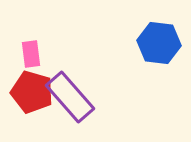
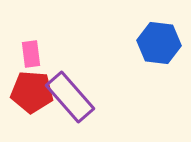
red pentagon: rotated 12 degrees counterclockwise
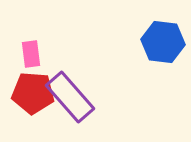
blue hexagon: moved 4 px right, 1 px up
red pentagon: moved 1 px right, 1 px down
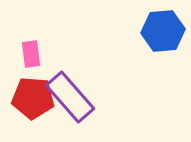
blue hexagon: moved 11 px up; rotated 12 degrees counterclockwise
red pentagon: moved 5 px down
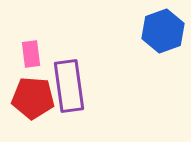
blue hexagon: rotated 15 degrees counterclockwise
purple rectangle: moved 1 px left, 11 px up; rotated 33 degrees clockwise
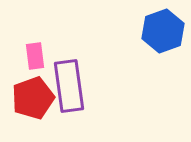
pink rectangle: moved 4 px right, 2 px down
red pentagon: rotated 24 degrees counterclockwise
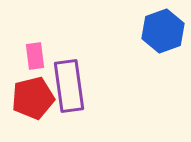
red pentagon: rotated 6 degrees clockwise
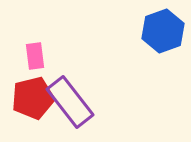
purple rectangle: moved 1 px right, 16 px down; rotated 30 degrees counterclockwise
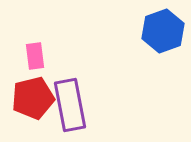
purple rectangle: moved 3 px down; rotated 27 degrees clockwise
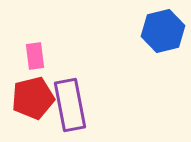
blue hexagon: rotated 6 degrees clockwise
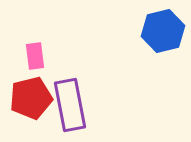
red pentagon: moved 2 px left
